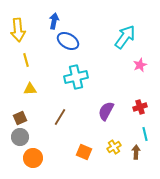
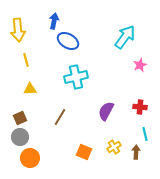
red cross: rotated 24 degrees clockwise
orange circle: moved 3 px left
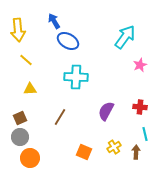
blue arrow: rotated 42 degrees counterclockwise
yellow line: rotated 32 degrees counterclockwise
cyan cross: rotated 15 degrees clockwise
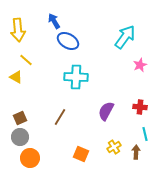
yellow triangle: moved 14 px left, 12 px up; rotated 32 degrees clockwise
orange square: moved 3 px left, 2 px down
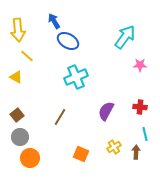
yellow line: moved 1 px right, 4 px up
pink star: rotated 24 degrees clockwise
cyan cross: rotated 25 degrees counterclockwise
brown square: moved 3 px left, 3 px up; rotated 16 degrees counterclockwise
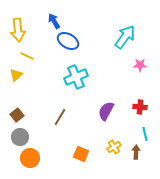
yellow line: rotated 16 degrees counterclockwise
yellow triangle: moved 2 px up; rotated 48 degrees clockwise
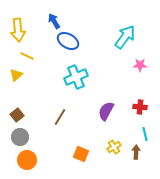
orange circle: moved 3 px left, 2 px down
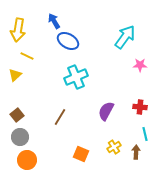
yellow arrow: rotated 15 degrees clockwise
yellow triangle: moved 1 px left
